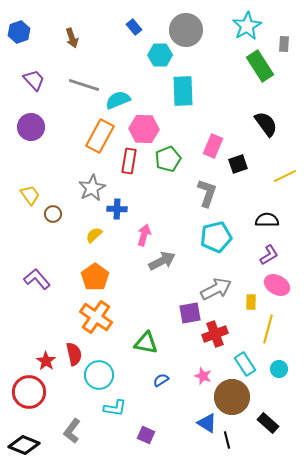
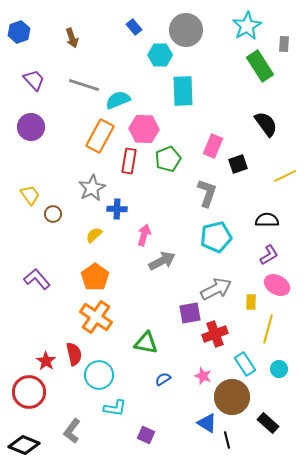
blue semicircle at (161, 380): moved 2 px right, 1 px up
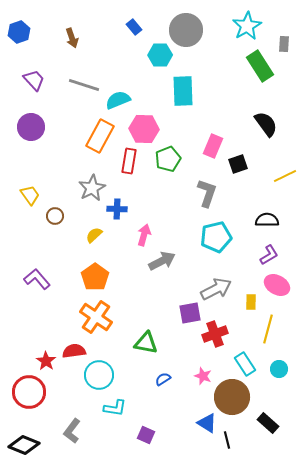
brown circle at (53, 214): moved 2 px right, 2 px down
red semicircle at (74, 354): moved 3 px up; rotated 85 degrees counterclockwise
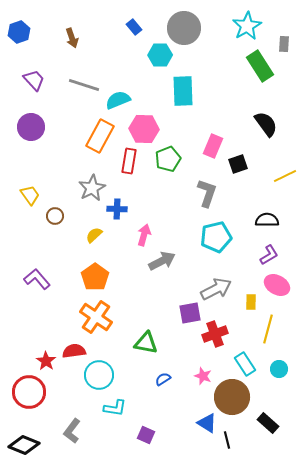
gray circle at (186, 30): moved 2 px left, 2 px up
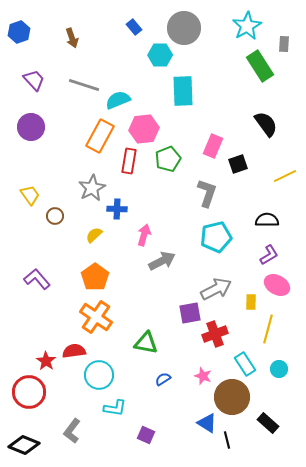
pink hexagon at (144, 129): rotated 8 degrees counterclockwise
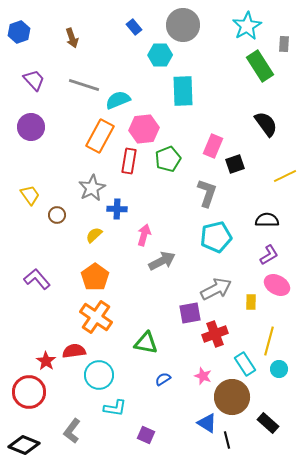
gray circle at (184, 28): moved 1 px left, 3 px up
black square at (238, 164): moved 3 px left
brown circle at (55, 216): moved 2 px right, 1 px up
yellow line at (268, 329): moved 1 px right, 12 px down
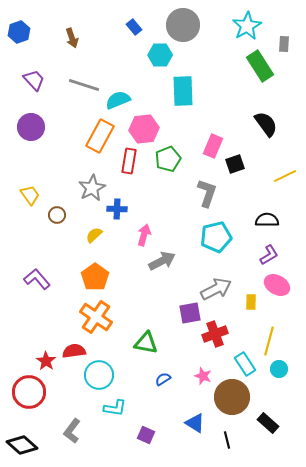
blue triangle at (207, 423): moved 12 px left
black diamond at (24, 445): moved 2 px left; rotated 20 degrees clockwise
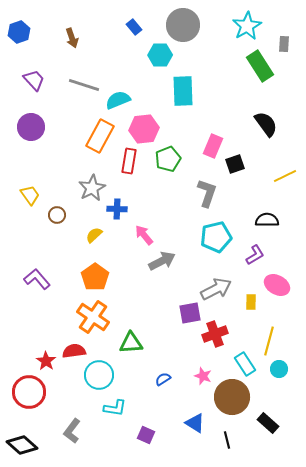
pink arrow at (144, 235): rotated 55 degrees counterclockwise
purple L-shape at (269, 255): moved 14 px left
orange cross at (96, 317): moved 3 px left
green triangle at (146, 343): moved 15 px left; rotated 15 degrees counterclockwise
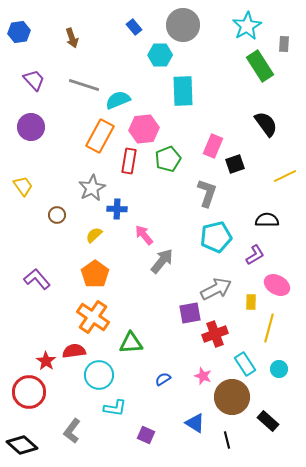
blue hexagon at (19, 32): rotated 10 degrees clockwise
yellow trapezoid at (30, 195): moved 7 px left, 9 px up
gray arrow at (162, 261): rotated 24 degrees counterclockwise
orange pentagon at (95, 277): moved 3 px up
yellow line at (269, 341): moved 13 px up
black rectangle at (268, 423): moved 2 px up
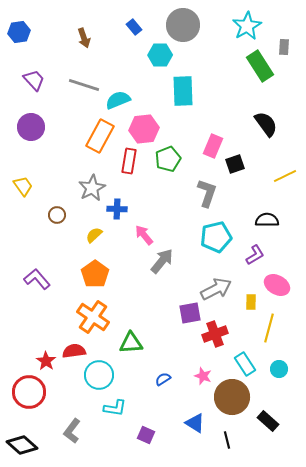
brown arrow at (72, 38): moved 12 px right
gray rectangle at (284, 44): moved 3 px down
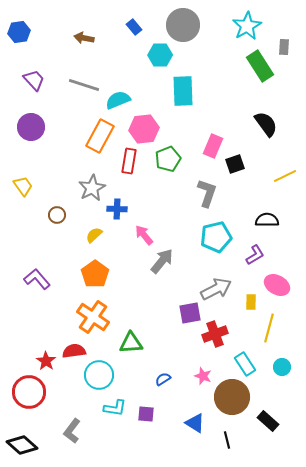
brown arrow at (84, 38): rotated 120 degrees clockwise
cyan circle at (279, 369): moved 3 px right, 2 px up
purple square at (146, 435): moved 21 px up; rotated 18 degrees counterclockwise
